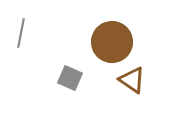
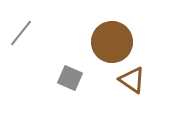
gray line: rotated 28 degrees clockwise
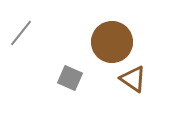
brown triangle: moved 1 px right, 1 px up
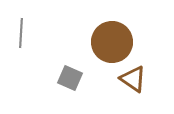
gray line: rotated 36 degrees counterclockwise
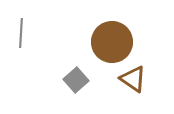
gray square: moved 6 px right, 2 px down; rotated 25 degrees clockwise
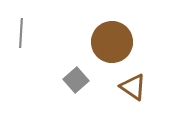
brown triangle: moved 8 px down
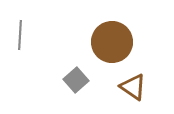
gray line: moved 1 px left, 2 px down
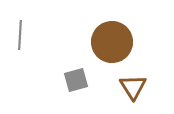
gray square: rotated 25 degrees clockwise
brown triangle: rotated 24 degrees clockwise
